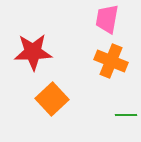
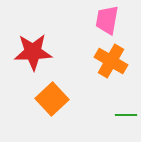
pink trapezoid: moved 1 px down
orange cross: rotated 8 degrees clockwise
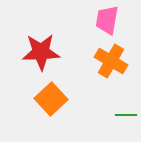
red star: moved 8 px right
orange square: moved 1 px left
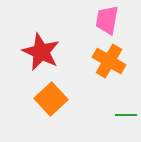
red star: rotated 27 degrees clockwise
orange cross: moved 2 px left
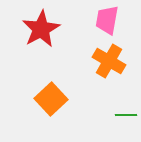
red star: moved 23 px up; rotated 18 degrees clockwise
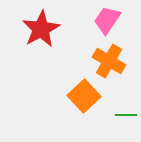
pink trapezoid: rotated 24 degrees clockwise
orange square: moved 33 px right, 3 px up
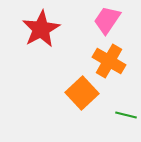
orange square: moved 2 px left, 3 px up
green line: rotated 15 degrees clockwise
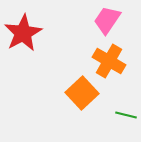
red star: moved 18 px left, 4 px down
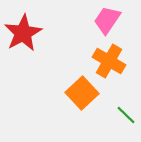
green line: rotated 30 degrees clockwise
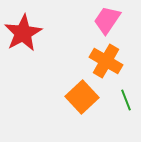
orange cross: moved 3 px left
orange square: moved 4 px down
green line: moved 15 px up; rotated 25 degrees clockwise
